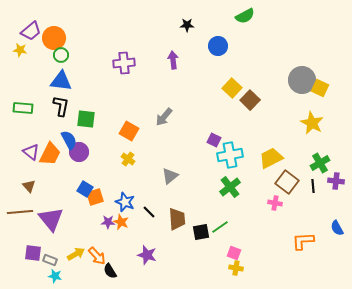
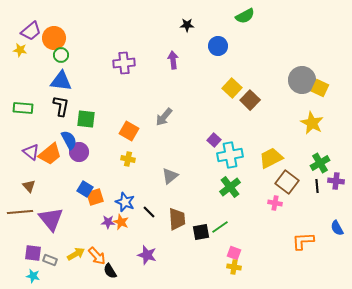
purple square at (214, 140): rotated 16 degrees clockwise
orange trapezoid at (50, 154): rotated 25 degrees clockwise
yellow cross at (128, 159): rotated 24 degrees counterclockwise
black line at (313, 186): moved 4 px right
yellow cross at (236, 268): moved 2 px left, 1 px up
cyan star at (55, 276): moved 22 px left
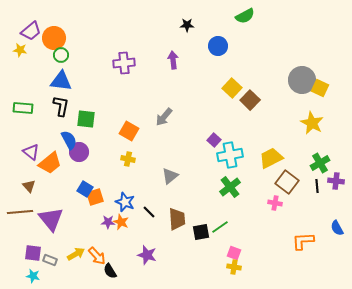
orange trapezoid at (50, 154): moved 9 px down
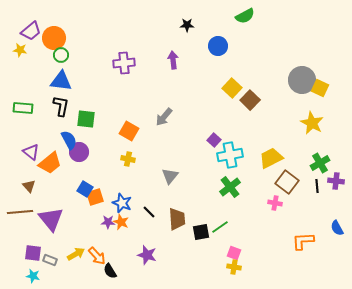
gray triangle at (170, 176): rotated 12 degrees counterclockwise
blue star at (125, 202): moved 3 px left, 1 px down
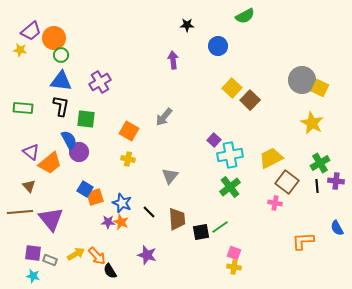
purple cross at (124, 63): moved 24 px left, 19 px down; rotated 25 degrees counterclockwise
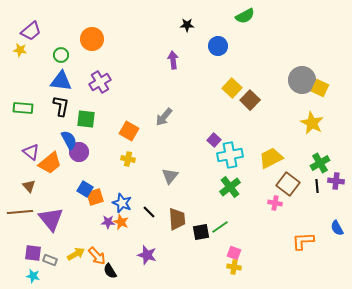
orange circle at (54, 38): moved 38 px right, 1 px down
brown square at (287, 182): moved 1 px right, 2 px down
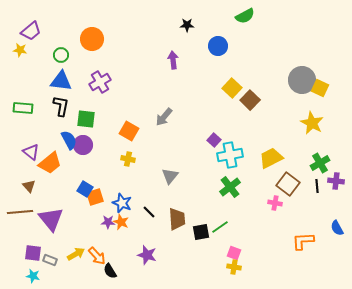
purple circle at (79, 152): moved 4 px right, 7 px up
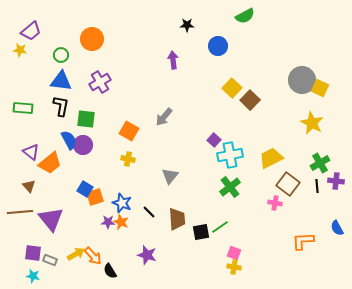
orange arrow at (97, 256): moved 4 px left
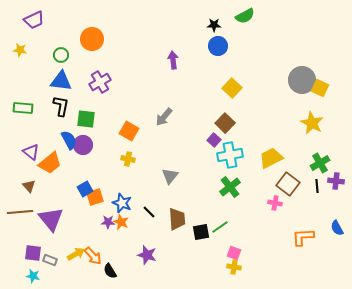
black star at (187, 25): moved 27 px right
purple trapezoid at (31, 31): moved 3 px right, 11 px up; rotated 15 degrees clockwise
brown square at (250, 100): moved 25 px left, 23 px down
blue square at (85, 189): rotated 28 degrees clockwise
orange L-shape at (303, 241): moved 4 px up
